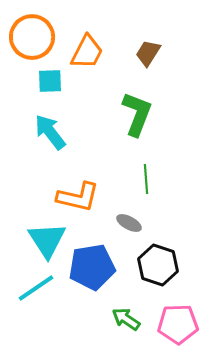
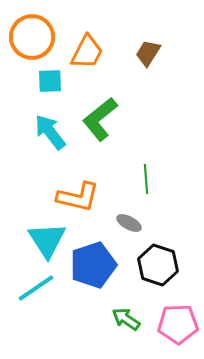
green L-shape: moved 37 px left, 5 px down; rotated 150 degrees counterclockwise
blue pentagon: moved 1 px right, 2 px up; rotated 9 degrees counterclockwise
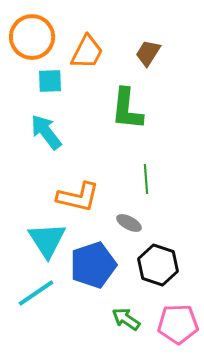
green L-shape: moved 27 px right, 10 px up; rotated 45 degrees counterclockwise
cyan arrow: moved 4 px left
cyan line: moved 5 px down
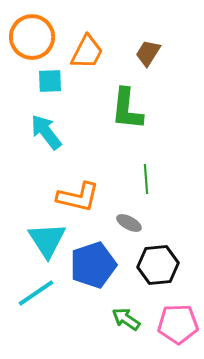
black hexagon: rotated 24 degrees counterclockwise
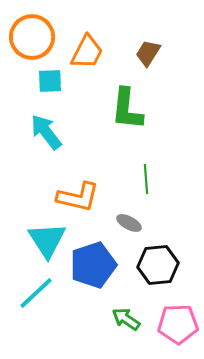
cyan line: rotated 9 degrees counterclockwise
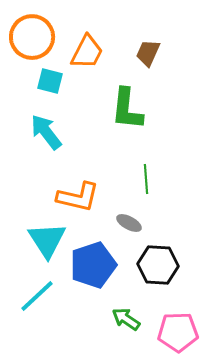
brown trapezoid: rotated 8 degrees counterclockwise
cyan square: rotated 16 degrees clockwise
black hexagon: rotated 9 degrees clockwise
cyan line: moved 1 px right, 3 px down
pink pentagon: moved 8 px down
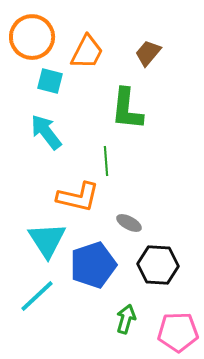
brown trapezoid: rotated 16 degrees clockwise
green line: moved 40 px left, 18 px up
green arrow: rotated 72 degrees clockwise
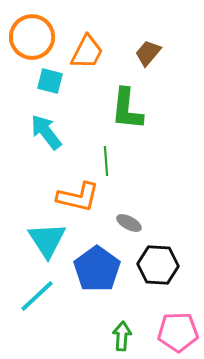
blue pentagon: moved 4 px right, 4 px down; rotated 18 degrees counterclockwise
green arrow: moved 4 px left, 17 px down; rotated 12 degrees counterclockwise
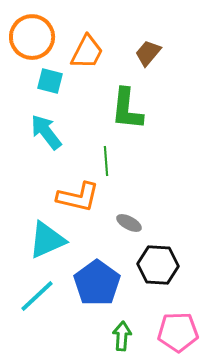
cyan triangle: rotated 39 degrees clockwise
blue pentagon: moved 14 px down
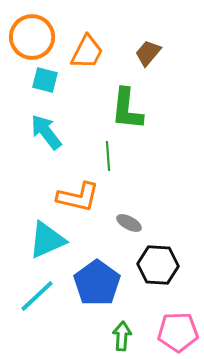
cyan square: moved 5 px left, 1 px up
green line: moved 2 px right, 5 px up
